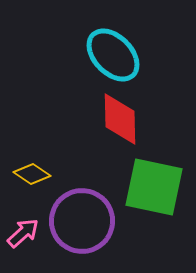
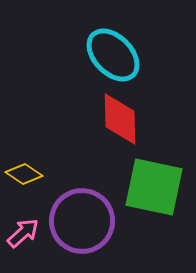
yellow diamond: moved 8 px left
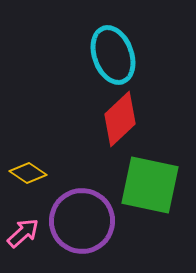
cyan ellipse: rotated 24 degrees clockwise
red diamond: rotated 48 degrees clockwise
yellow diamond: moved 4 px right, 1 px up
green square: moved 4 px left, 2 px up
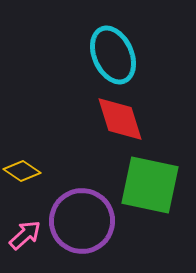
cyan ellipse: rotated 4 degrees counterclockwise
red diamond: rotated 64 degrees counterclockwise
yellow diamond: moved 6 px left, 2 px up
pink arrow: moved 2 px right, 2 px down
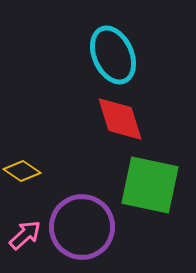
purple circle: moved 6 px down
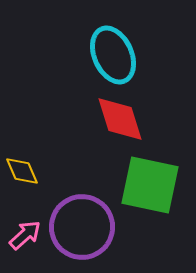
yellow diamond: rotated 33 degrees clockwise
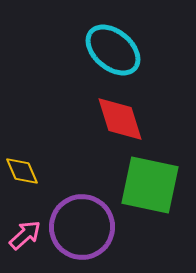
cyan ellipse: moved 5 px up; rotated 26 degrees counterclockwise
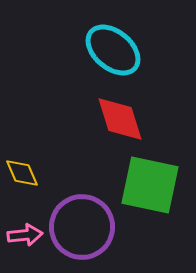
yellow diamond: moved 2 px down
pink arrow: rotated 36 degrees clockwise
